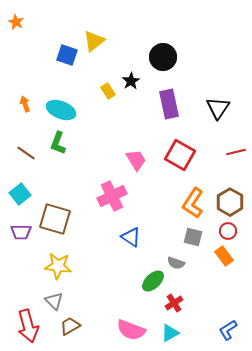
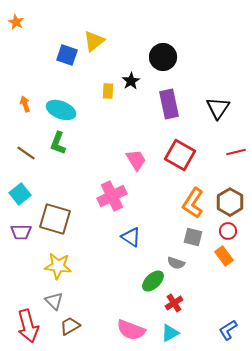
yellow rectangle: rotated 35 degrees clockwise
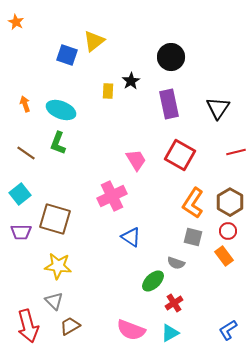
black circle: moved 8 px right
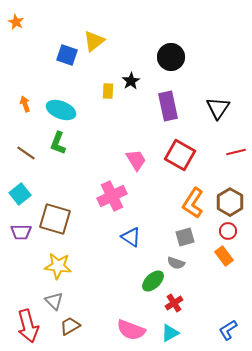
purple rectangle: moved 1 px left, 2 px down
gray square: moved 8 px left; rotated 30 degrees counterclockwise
